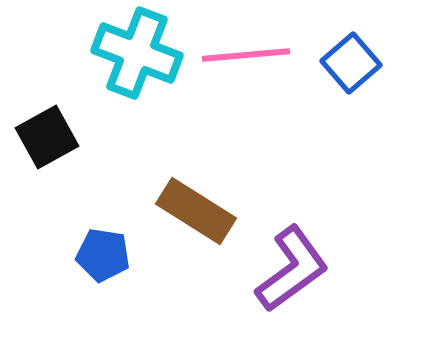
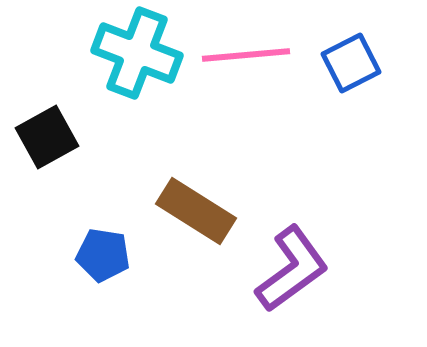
blue square: rotated 14 degrees clockwise
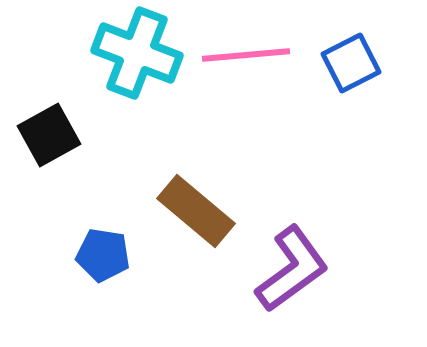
black square: moved 2 px right, 2 px up
brown rectangle: rotated 8 degrees clockwise
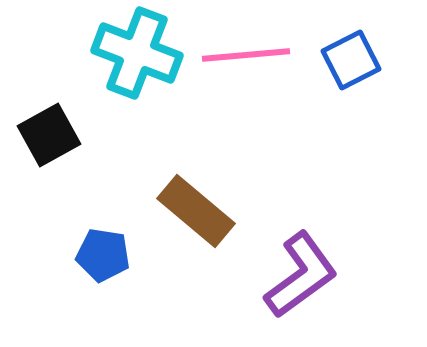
blue square: moved 3 px up
purple L-shape: moved 9 px right, 6 px down
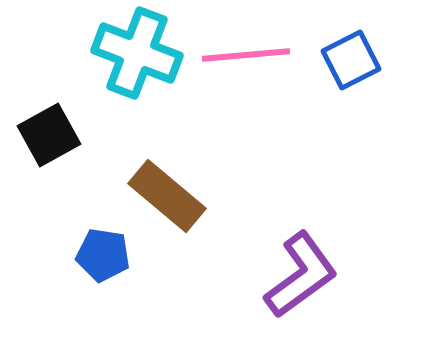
brown rectangle: moved 29 px left, 15 px up
